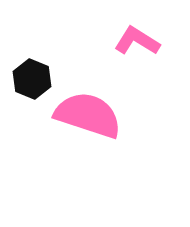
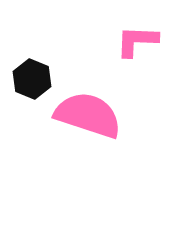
pink L-shape: rotated 30 degrees counterclockwise
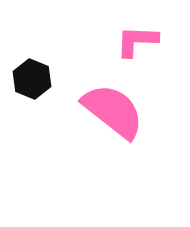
pink semicircle: moved 25 px right, 4 px up; rotated 20 degrees clockwise
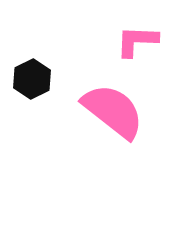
black hexagon: rotated 12 degrees clockwise
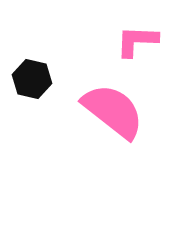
black hexagon: rotated 21 degrees counterclockwise
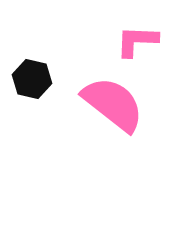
pink semicircle: moved 7 px up
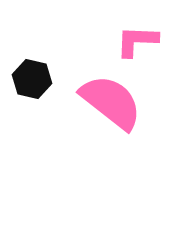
pink semicircle: moved 2 px left, 2 px up
